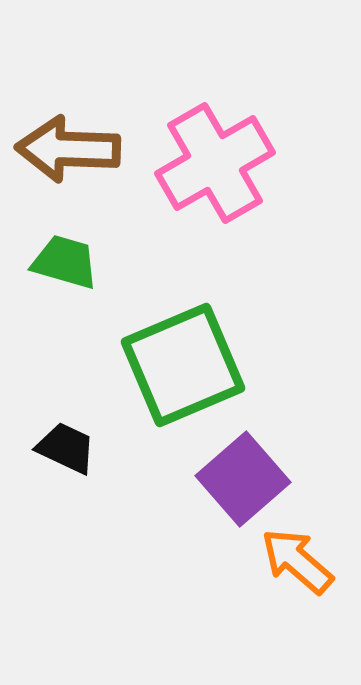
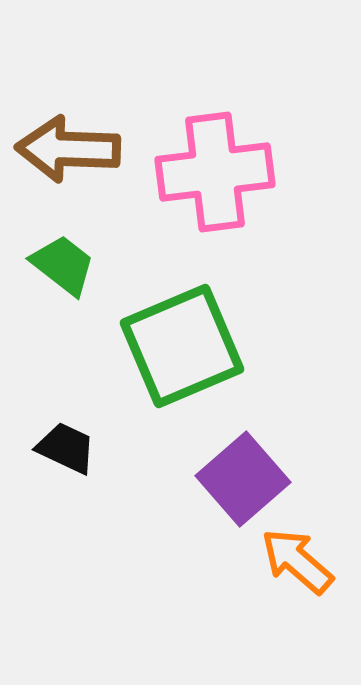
pink cross: moved 9 px down; rotated 23 degrees clockwise
green trapezoid: moved 2 px left, 3 px down; rotated 22 degrees clockwise
green square: moved 1 px left, 19 px up
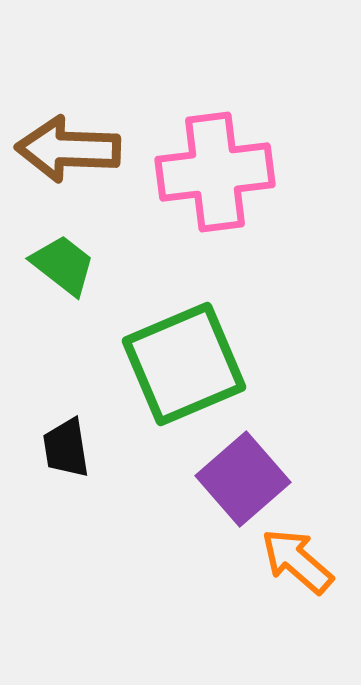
green square: moved 2 px right, 18 px down
black trapezoid: rotated 124 degrees counterclockwise
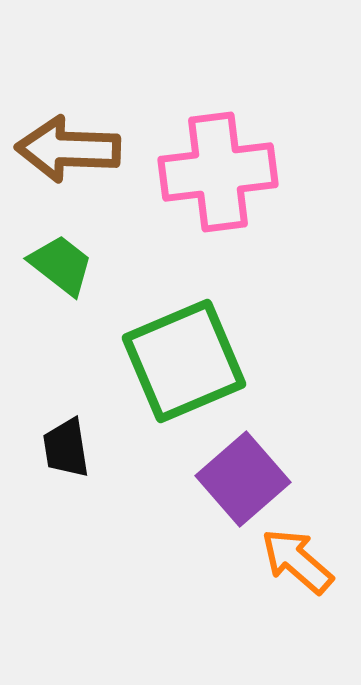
pink cross: moved 3 px right
green trapezoid: moved 2 px left
green square: moved 3 px up
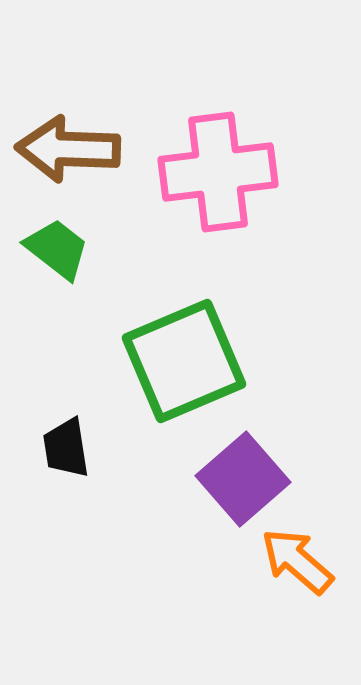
green trapezoid: moved 4 px left, 16 px up
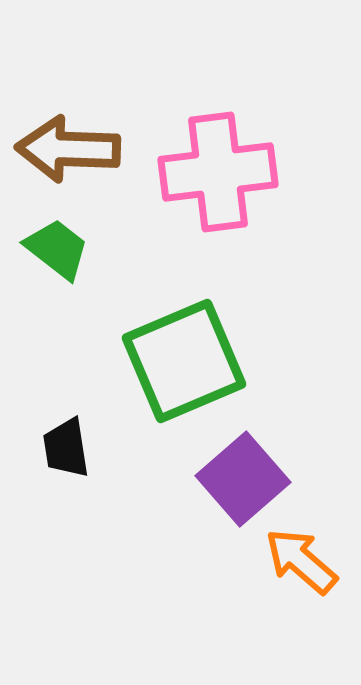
orange arrow: moved 4 px right
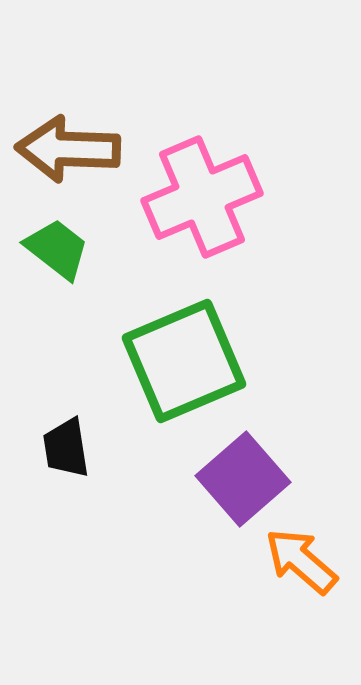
pink cross: moved 16 px left, 25 px down; rotated 16 degrees counterclockwise
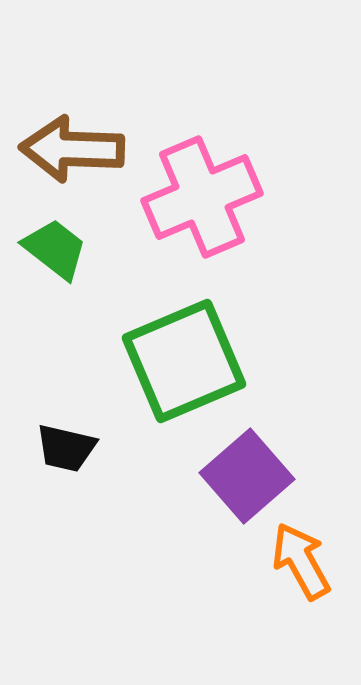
brown arrow: moved 4 px right
green trapezoid: moved 2 px left
black trapezoid: rotated 68 degrees counterclockwise
purple square: moved 4 px right, 3 px up
orange arrow: rotated 20 degrees clockwise
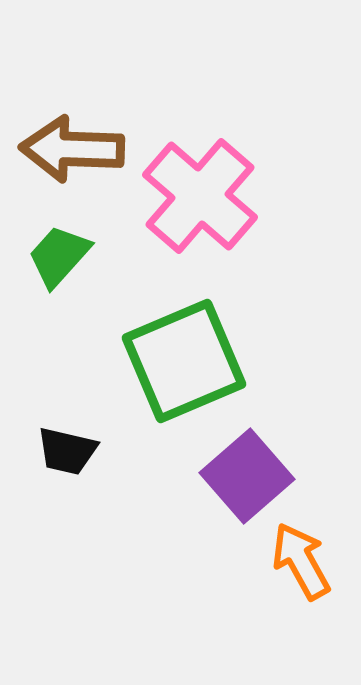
pink cross: moved 2 px left, 1 px up; rotated 26 degrees counterclockwise
green trapezoid: moved 4 px right, 7 px down; rotated 86 degrees counterclockwise
black trapezoid: moved 1 px right, 3 px down
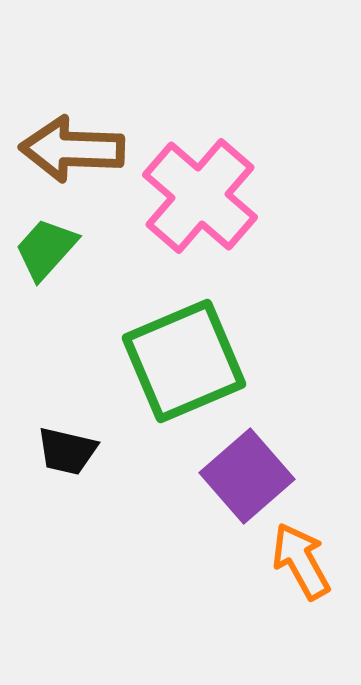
green trapezoid: moved 13 px left, 7 px up
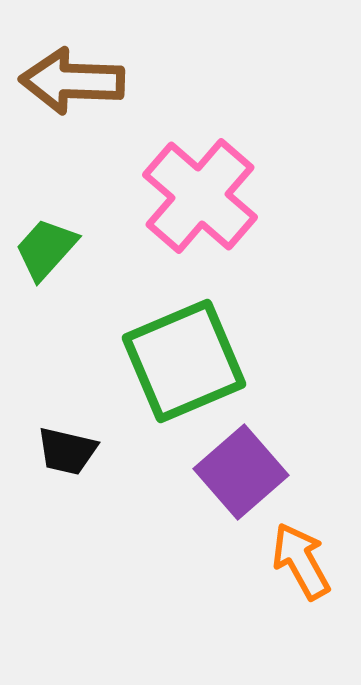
brown arrow: moved 68 px up
purple square: moved 6 px left, 4 px up
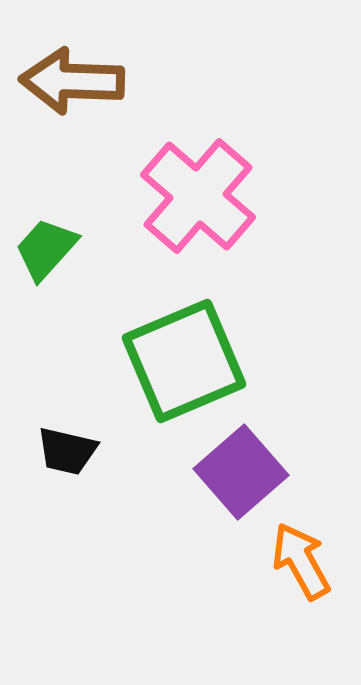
pink cross: moved 2 px left
